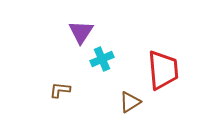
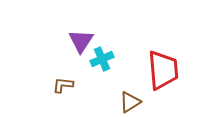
purple triangle: moved 9 px down
brown L-shape: moved 3 px right, 5 px up
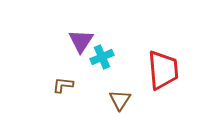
cyan cross: moved 2 px up
brown triangle: moved 10 px left, 2 px up; rotated 25 degrees counterclockwise
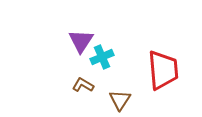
brown L-shape: moved 20 px right; rotated 25 degrees clockwise
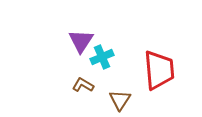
red trapezoid: moved 4 px left
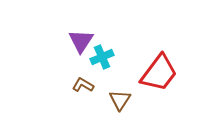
red trapezoid: moved 3 px down; rotated 42 degrees clockwise
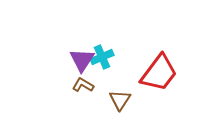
purple triangle: moved 1 px right, 19 px down
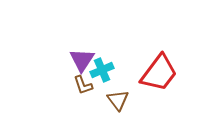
cyan cross: moved 13 px down
brown L-shape: rotated 140 degrees counterclockwise
brown triangle: moved 2 px left; rotated 10 degrees counterclockwise
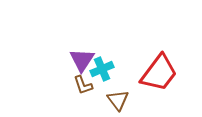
cyan cross: moved 1 px up
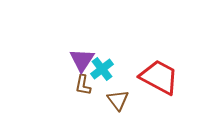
cyan cross: rotated 15 degrees counterclockwise
red trapezoid: moved 4 px down; rotated 99 degrees counterclockwise
brown L-shape: rotated 30 degrees clockwise
